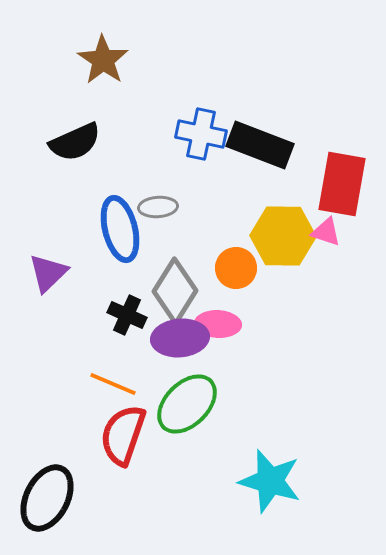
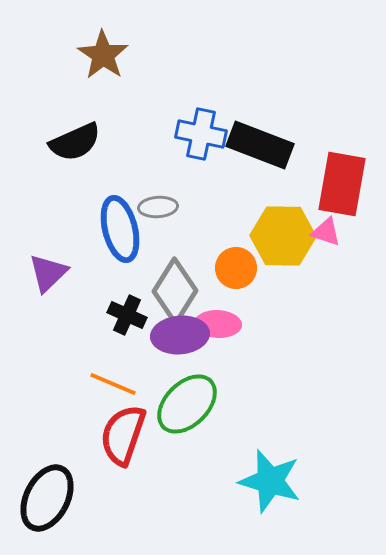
brown star: moved 5 px up
purple ellipse: moved 3 px up
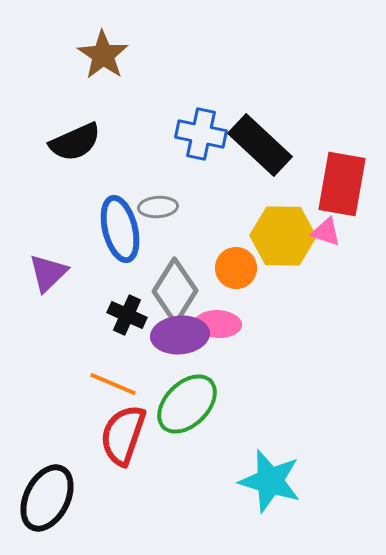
black rectangle: rotated 22 degrees clockwise
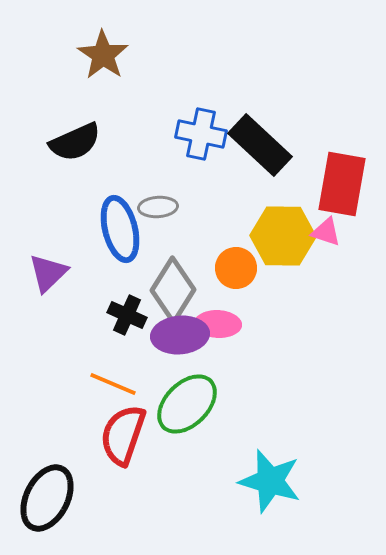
gray diamond: moved 2 px left, 1 px up
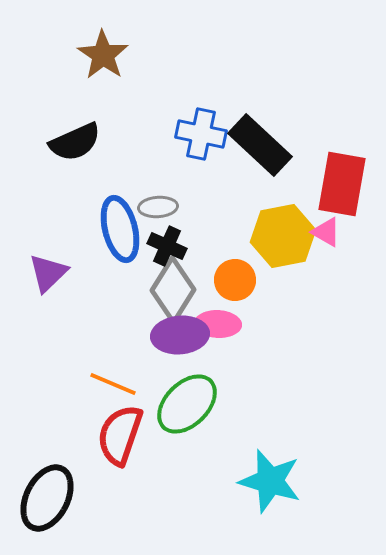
pink triangle: rotated 12 degrees clockwise
yellow hexagon: rotated 12 degrees counterclockwise
orange circle: moved 1 px left, 12 px down
black cross: moved 40 px right, 69 px up
red semicircle: moved 3 px left
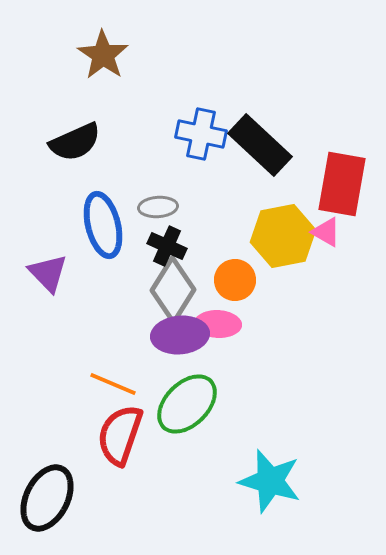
blue ellipse: moved 17 px left, 4 px up
purple triangle: rotated 30 degrees counterclockwise
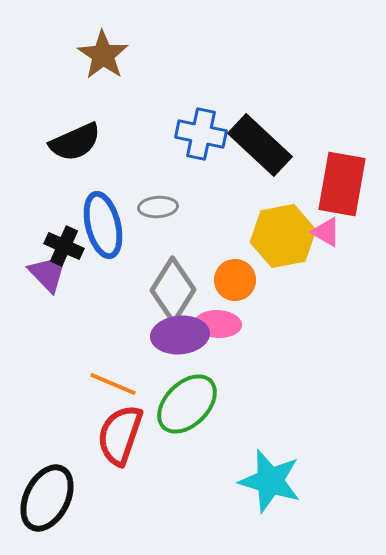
black cross: moved 103 px left
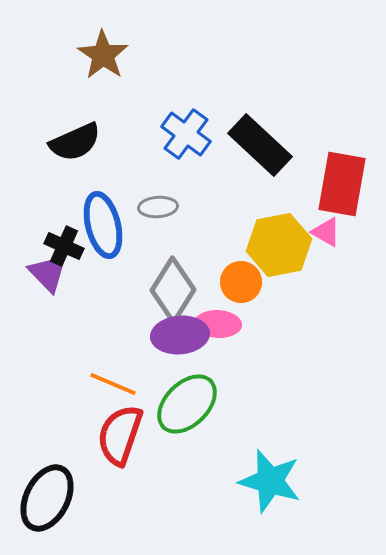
blue cross: moved 15 px left; rotated 24 degrees clockwise
yellow hexagon: moved 4 px left, 9 px down
orange circle: moved 6 px right, 2 px down
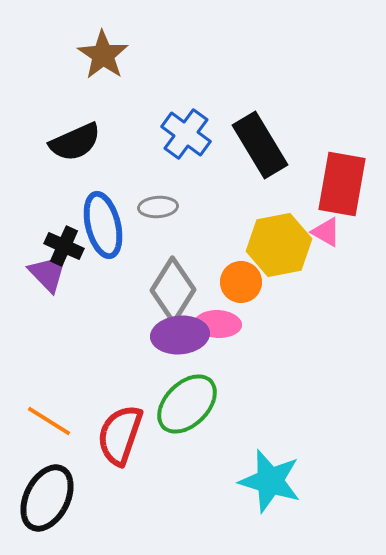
black rectangle: rotated 16 degrees clockwise
orange line: moved 64 px left, 37 px down; rotated 9 degrees clockwise
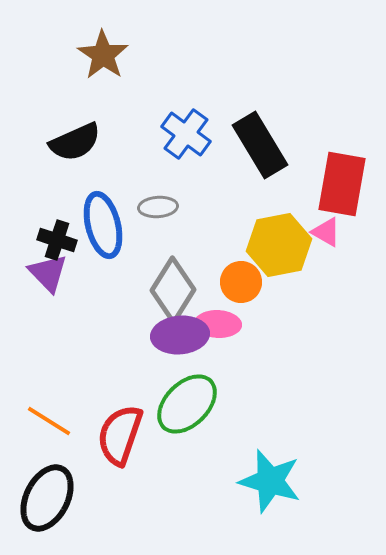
black cross: moved 7 px left, 6 px up; rotated 6 degrees counterclockwise
